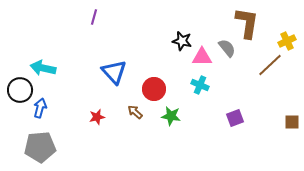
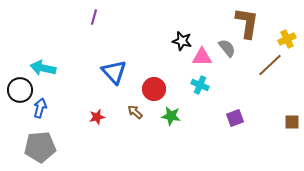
yellow cross: moved 2 px up
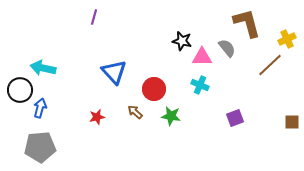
brown L-shape: rotated 24 degrees counterclockwise
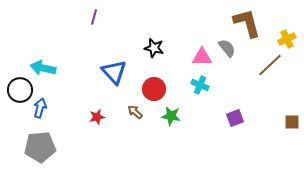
black star: moved 28 px left, 7 px down
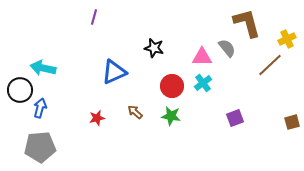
blue triangle: rotated 48 degrees clockwise
cyan cross: moved 3 px right, 2 px up; rotated 30 degrees clockwise
red circle: moved 18 px right, 3 px up
red star: moved 1 px down
brown square: rotated 14 degrees counterclockwise
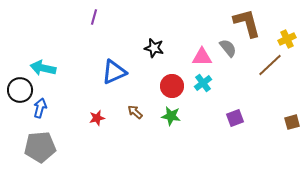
gray semicircle: moved 1 px right
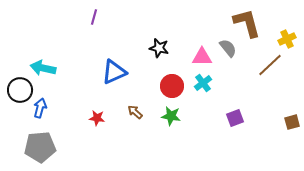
black star: moved 5 px right
red star: rotated 21 degrees clockwise
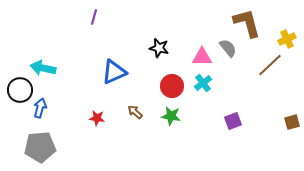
purple square: moved 2 px left, 3 px down
